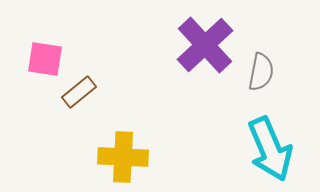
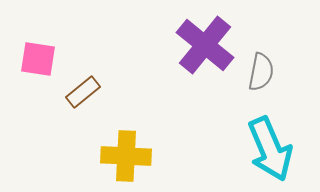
purple cross: rotated 8 degrees counterclockwise
pink square: moved 7 px left
brown rectangle: moved 4 px right
yellow cross: moved 3 px right, 1 px up
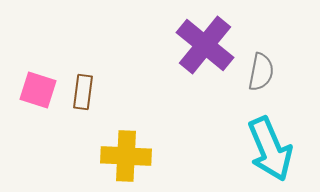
pink square: moved 31 px down; rotated 9 degrees clockwise
brown rectangle: rotated 44 degrees counterclockwise
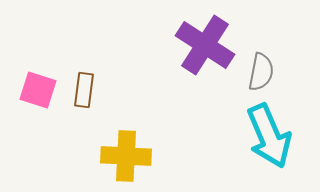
purple cross: rotated 6 degrees counterclockwise
brown rectangle: moved 1 px right, 2 px up
cyan arrow: moved 1 px left, 13 px up
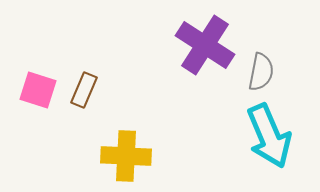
brown rectangle: rotated 16 degrees clockwise
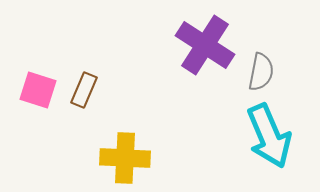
yellow cross: moved 1 px left, 2 px down
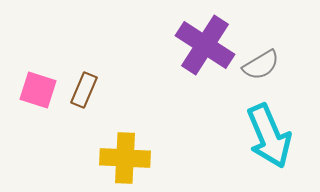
gray semicircle: moved 7 px up; rotated 48 degrees clockwise
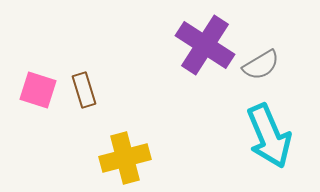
brown rectangle: rotated 40 degrees counterclockwise
yellow cross: rotated 18 degrees counterclockwise
